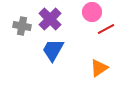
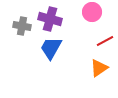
purple cross: rotated 30 degrees counterclockwise
red line: moved 1 px left, 12 px down
blue trapezoid: moved 2 px left, 2 px up
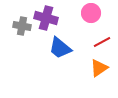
pink circle: moved 1 px left, 1 px down
purple cross: moved 4 px left, 1 px up
red line: moved 3 px left, 1 px down
blue trapezoid: moved 9 px right; rotated 80 degrees counterclockwise
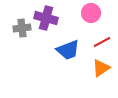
gray cross: moved 2 px down; rotated 18 degrees counterclockwise
blue trapezoid: moved 8 px right, 2 px down; rotated 60 degrees counterclockwise
orange triangle: moved 2 px right
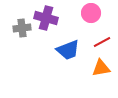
orange triangle: rotated 24 degrees clockwise
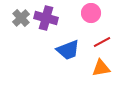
gray cross: moved 1 px left, 10 px up; rotated 36 degrees counterclockwise
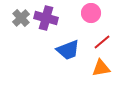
red line: rotated 12 degrees counterclockwise
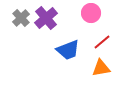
purple cross: rotated 35 degrees clockwise
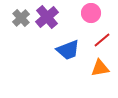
purple cross: moved 1 px right, 1 px up
red line: moved 2 px up
orange triangle: moved 1 px left
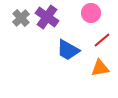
purple cross: rotated 15 degrees counterclockwise
blue trapezoid: rotated 50 degrees clockwise
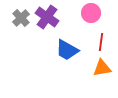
red line: moved 1 px left, 2 px down; rotated 42 degrees counterclockwise
blue trapezoid: moved 1 px left
orange triangle: moved 2 px right
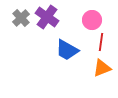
pink circle: moved 1 px right, 7 px down
orange triangle: rotated 12 degrees counterclockwise
